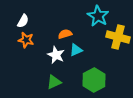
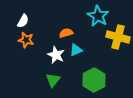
orange semicircle: moved 1 px right, 1 px up
green triangle: moved 1 px left, 2 px up; rotated 28 degrees counterclockwise
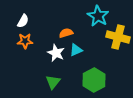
orange star: moved 1 px left, 1 px down; rotated 14 degrees counterclockwise
white star: moved 2 px up
green triangle: moved 2 px down
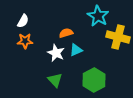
green triangle: moved 2 px right, 2 px up; rotated 21 degrees counterclockwise
